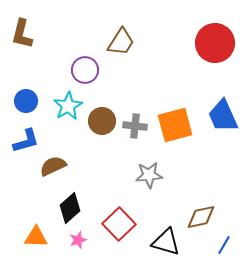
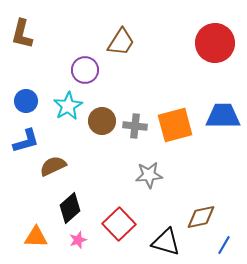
blue trapezoid: rotated 114 degrees clockwise
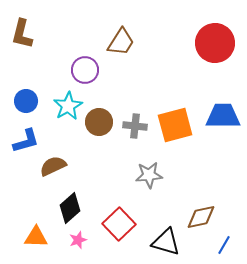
brown circle: moved 3 px left, 1 px down
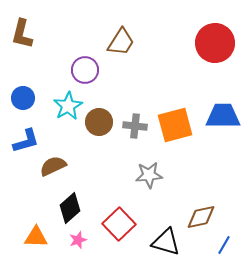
blue circle: moved 3 px left, 3 px up
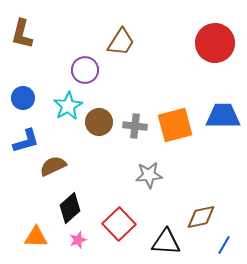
black triangle: rotated 12 degrees counterclockwise
